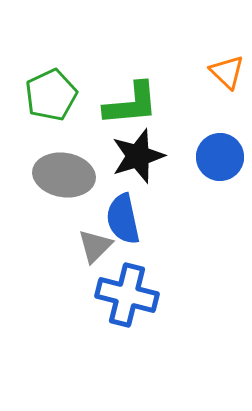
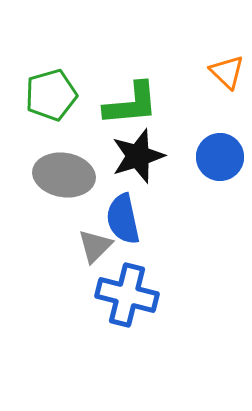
green pentagon: rotated 9 degrees clockwise
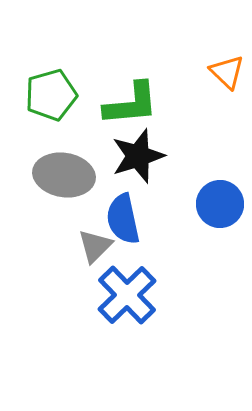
blue circle: moved 47 px down
blue cross: rotated 32 degrees clockwise
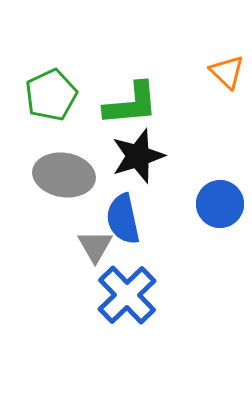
green pentagon: rotated 9 degrees counterclockwise
gray triangle: rotated 15 degrees counterclockwise
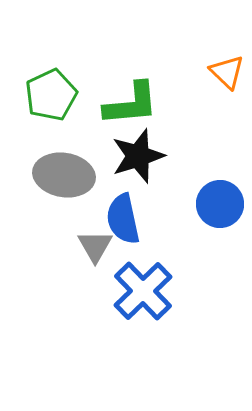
blue cross: moved 16 px right, 4 px up
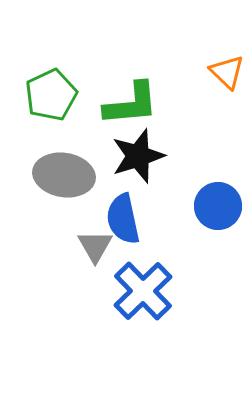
blue circle: moved 2 px left, 2 px down
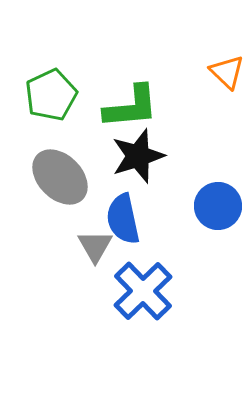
green L-shape: moved 3 px down
gray ellipse: moved 4 px left, 2 px down; rotated 36 degrees clockwise
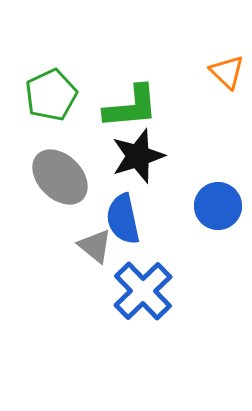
gray triangle: rotated 21 degrees counterclockwise
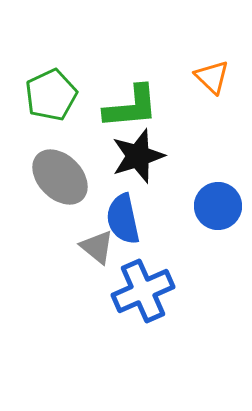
orange triangle: moved 15 px left, 5 px down
gray triangle: moved 2 px right, 1 px down
blue cross: rotated 20 degrees clockwise
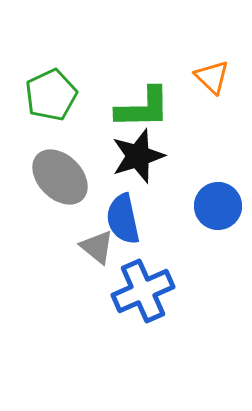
green L-shape: moved 12 px right, 1 px down; rotated 4 degrees clockwise
